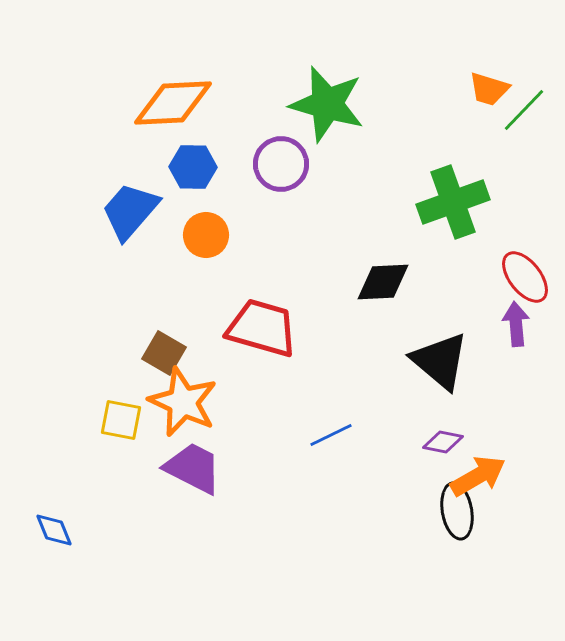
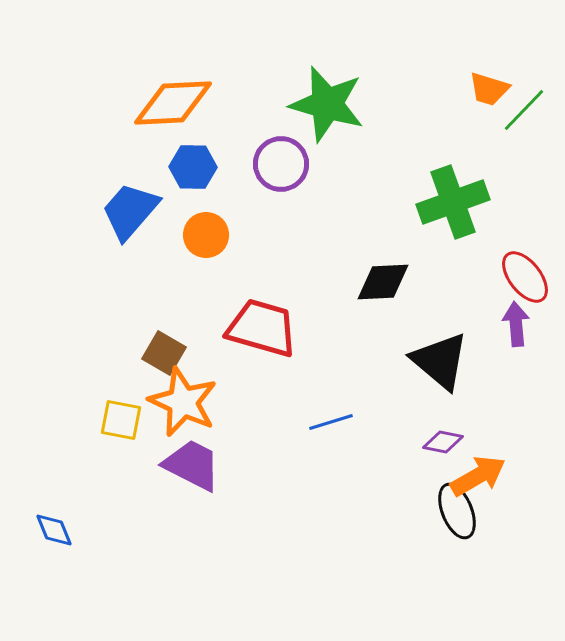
blue line: moved 13 px up; rotated 9 degrees clockwise
purple trapezoid: moved 1 px left, 3 px up
black ellipse: rotated 12 degrees counterclockwise
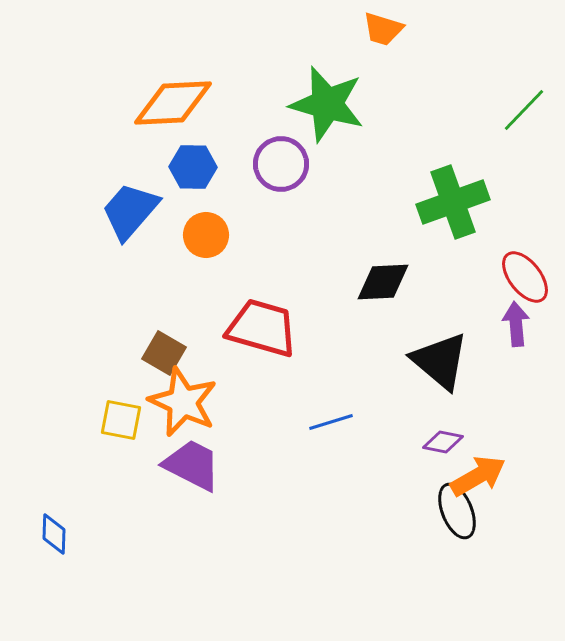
orange trapezoid: moved 106 px left, 60 px up
blue diamond: moved 4 px down; rotated 24 degrees clockwise
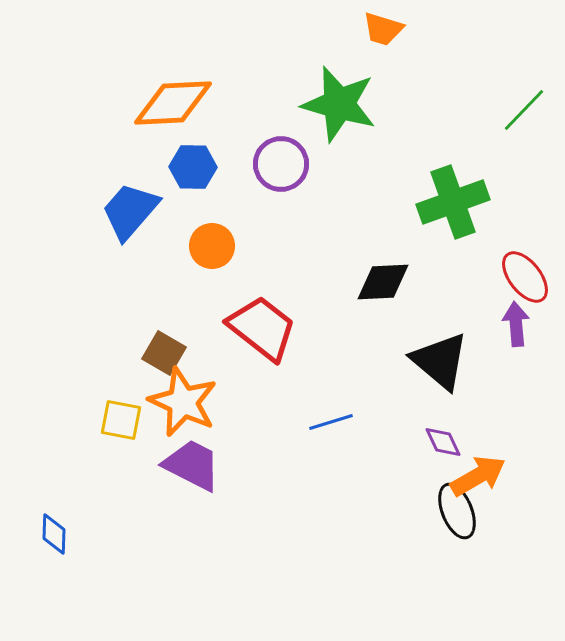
green star: moved 12 px right
orange circle: moved 6 px right, 11 px down
red trapezoid: rotated 22 degrees clockwise
purple diamond: rotated 54 degrees clockwise
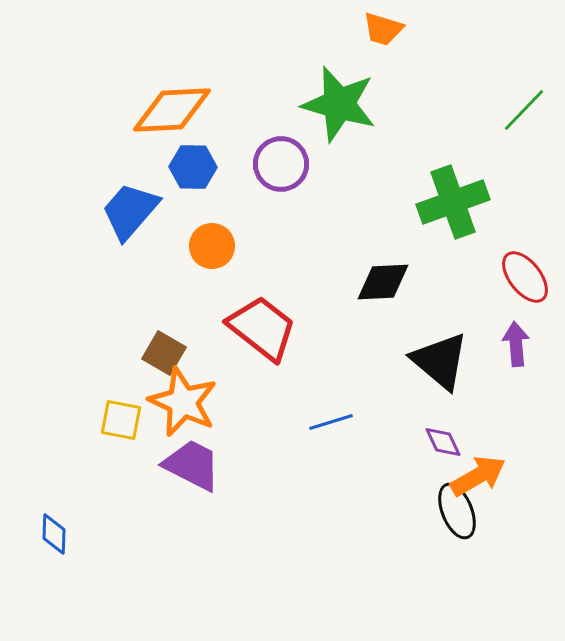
orange diamond: moved 1 px left, 7 px down
purple arrow: moved 20 px down
